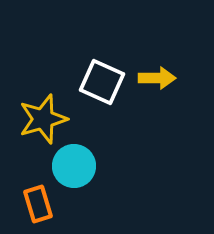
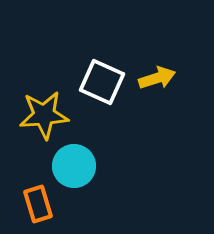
yellow arrow: rotated 18 degrees counterclockwise
yellow star: moved 1 px right, 4 px up; rotated 12 degrees clockwise
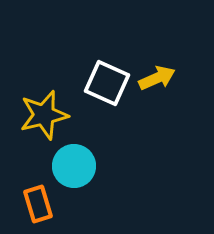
yellow arrow: rotated 6 degrees counterclockwise
white square: moved 5 px right, 1 px down
yellow star: rotated 9 degrees counterclockwise
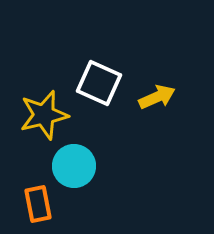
yellow arrow: moved 19 px down
white square: moved 8 px left
orange rectangle: rotated 6 degrees clockwise
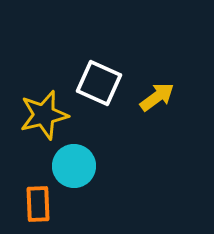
yellow arrow: rotated 12 degrees counterclockwise
orange rectangle: rotated 9 degrees clockwise
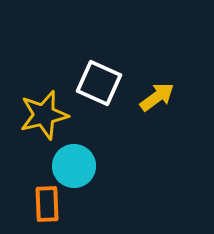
orange rectangle: moved 9 px right
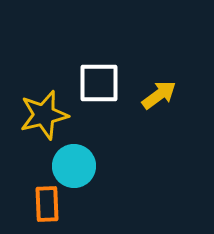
white square: rotated 24 degrees counterclockwise
yellow arrow: moved 2 px right, 2 px up
